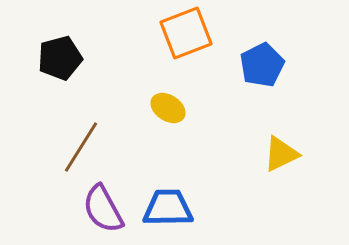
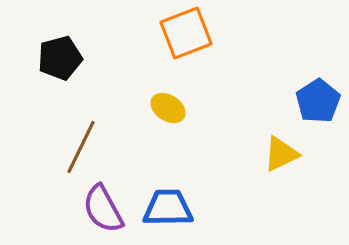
blue pentagon: moved 56 px right, 36 px down; rotated 6 degrees counterclockwise
brown line: rotated 6 degrees counterclockwise
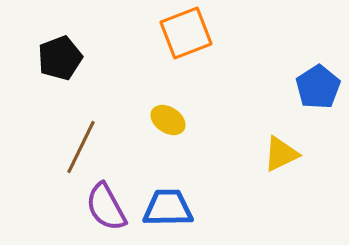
black pentagon: rotated 6 degrees counterclockwise
blue pentagon: moved 14 px up
yellow ellipse: moved 12 px down
purple semicircle: moved 3 px right, 2 px up
